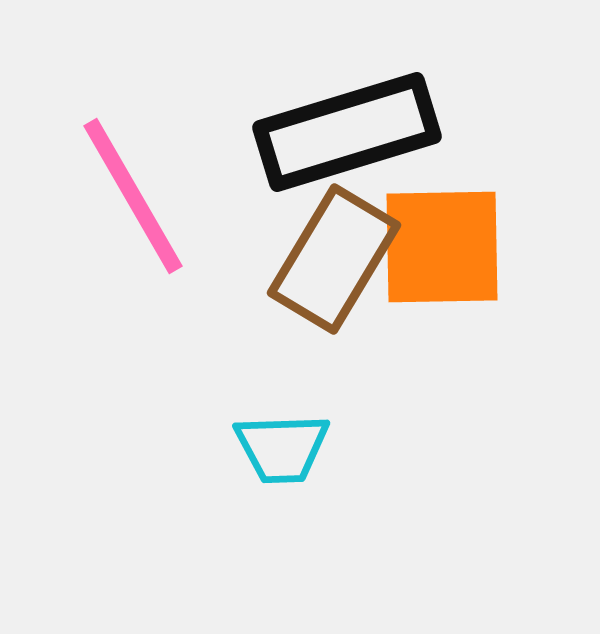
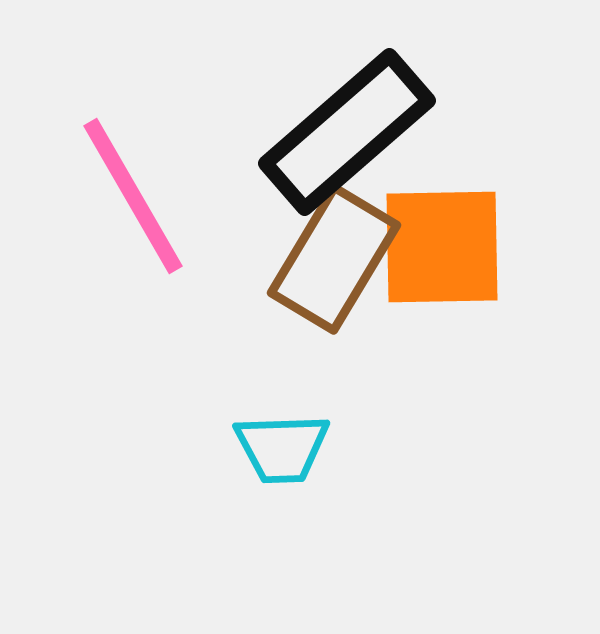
black rectangle: rotated 24 degrees counterclockwise
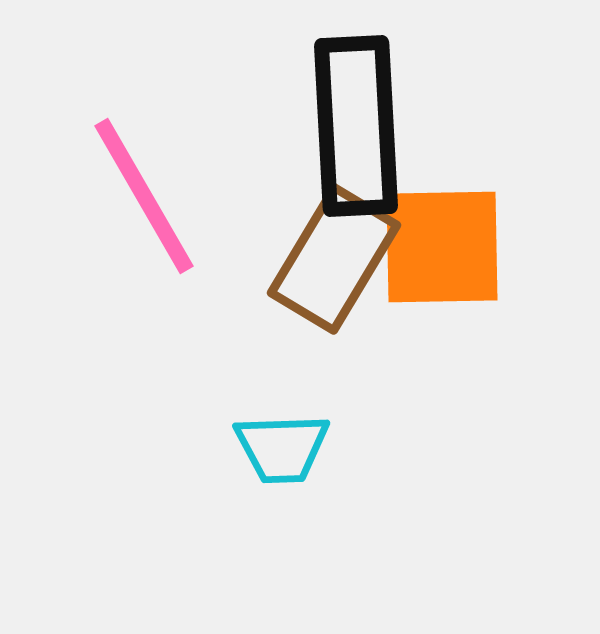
black rectangle: moved 9 px right, 6 px up; rotated 52 degrees counterclockwise
pink line: moved 11 px right
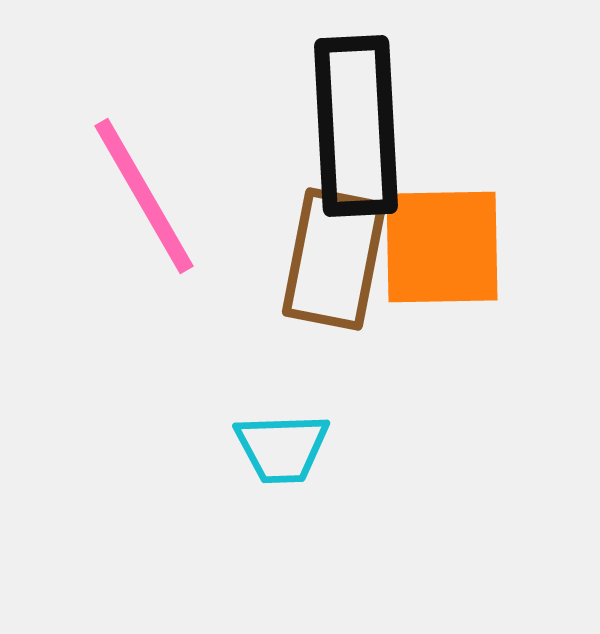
brown rectangle: rotated 20 degrees counterclockwise
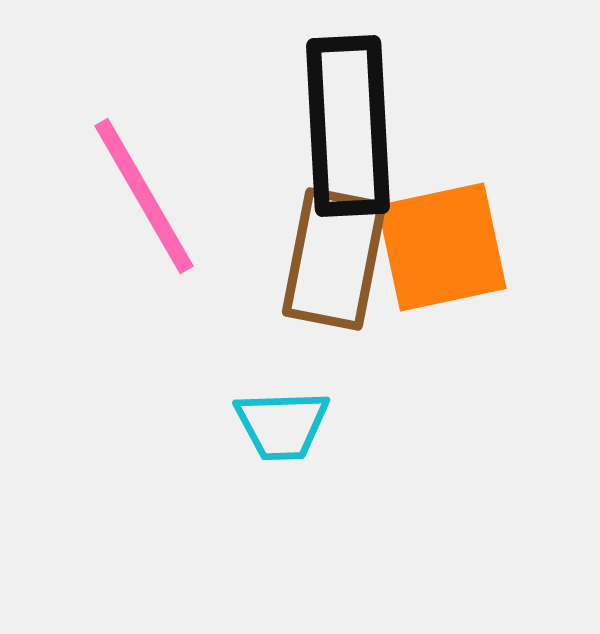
black rectangle: moved 8 px left
orange square: rotated 11 degrees counterclockwise
cyan trapezoid: moved 23 px up
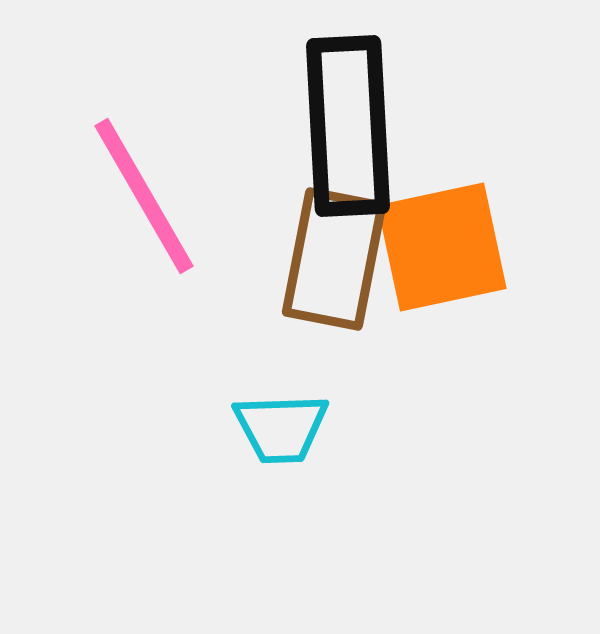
cyan trapezoid: moved 1 px left, 3 px down
